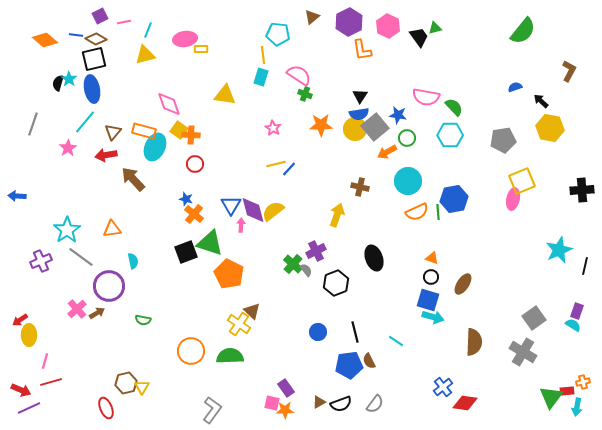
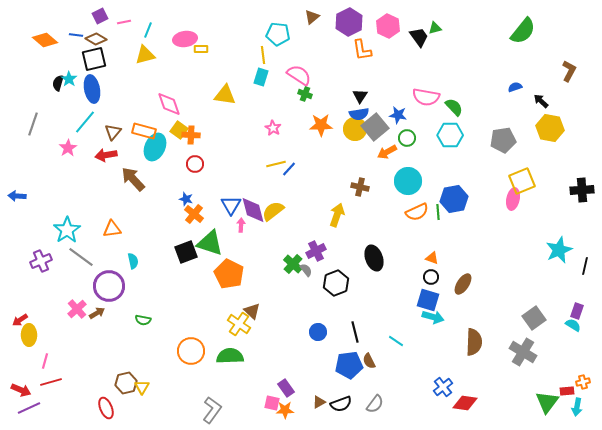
green triangle at (551, 397): moved 4 px left, 5 px down
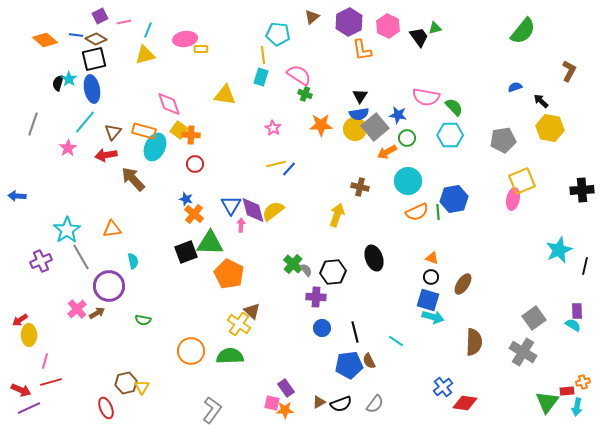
green triangle at (210, 243): rotated 16 degrees counterclockwise
purple cross at (316, 251): moved 46 px down; rotated 30 degrees clockwise
gray line at (81, 257): rotated 24 degrees clockwise
black hexagon at (336, 283): moved 3 px left, 11 px up; rotated 15 degrees clockwise
purple rectangle at (577, 311): rotated 21 degrees counterclockwise
blue circle at (318, 332): moved 4 px right, 4 px up
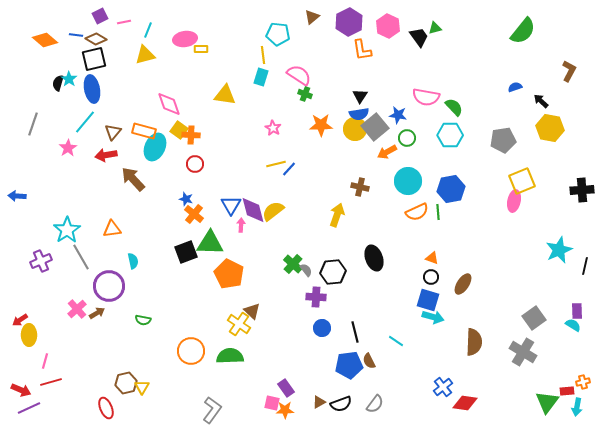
blue hexagon at (454, 199): moved 3 px left, 10 px up
pink ellipse at (513, 199): moved 1 px right, 2 px down
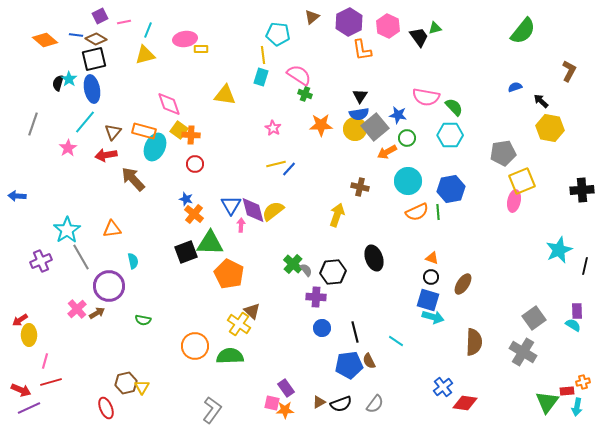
gray pentagon at (503, 140): moved 13 px down
orange circle at (191, 351): moved 4 px right, 5 px up
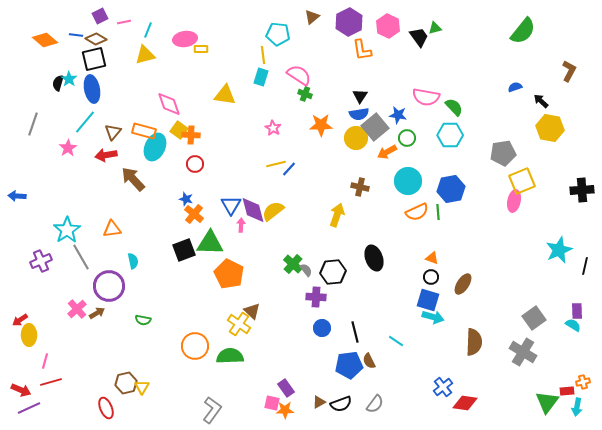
yellow circle at (355, 129): moved 1 px right, 9 px down
black square at (186, 252): moved 2 px left, 2 px up
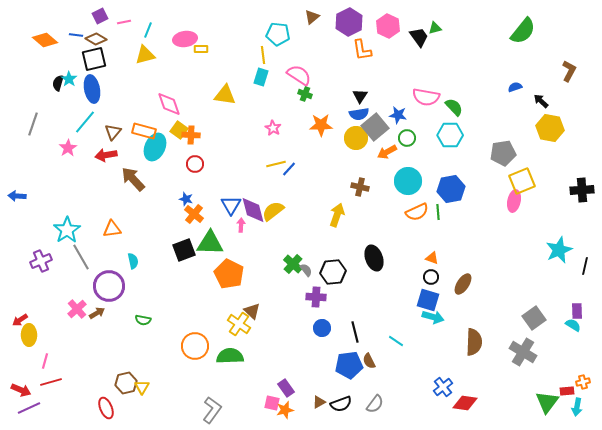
orange star at (285, 410): rotated 12 degrees counterclockwise
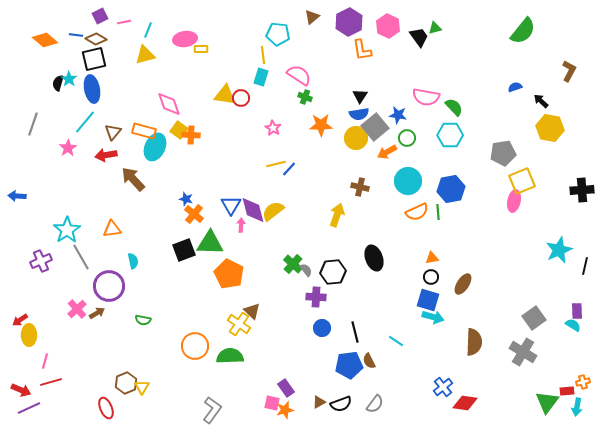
green cross at (305, 94): moved 3 px down
red circle at (195, 164): moved 46 px right, 66 px up
orange triangle at (432, 258): rotated 32 degrees counterclockwise
brown hexagon at (126, 383): rotated 10 degrees counterclockwise
